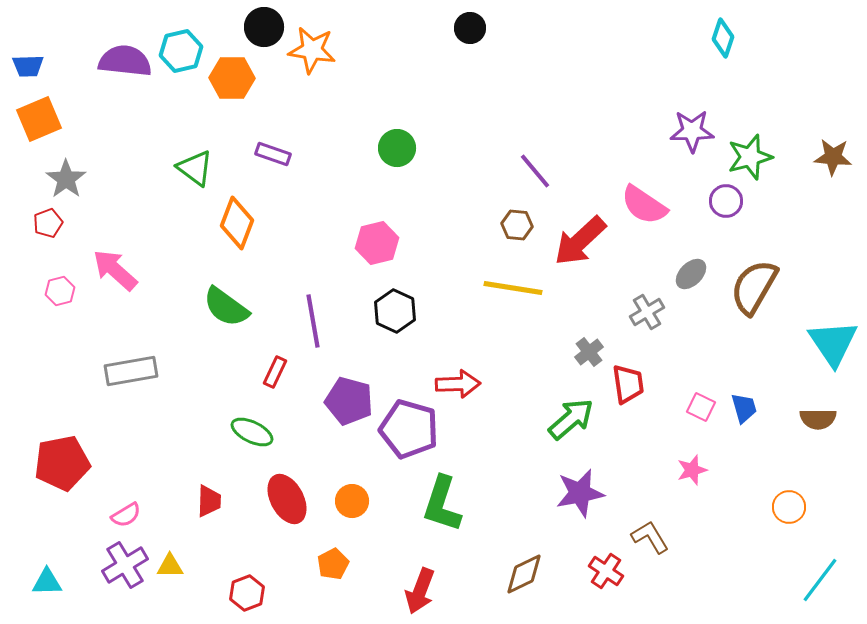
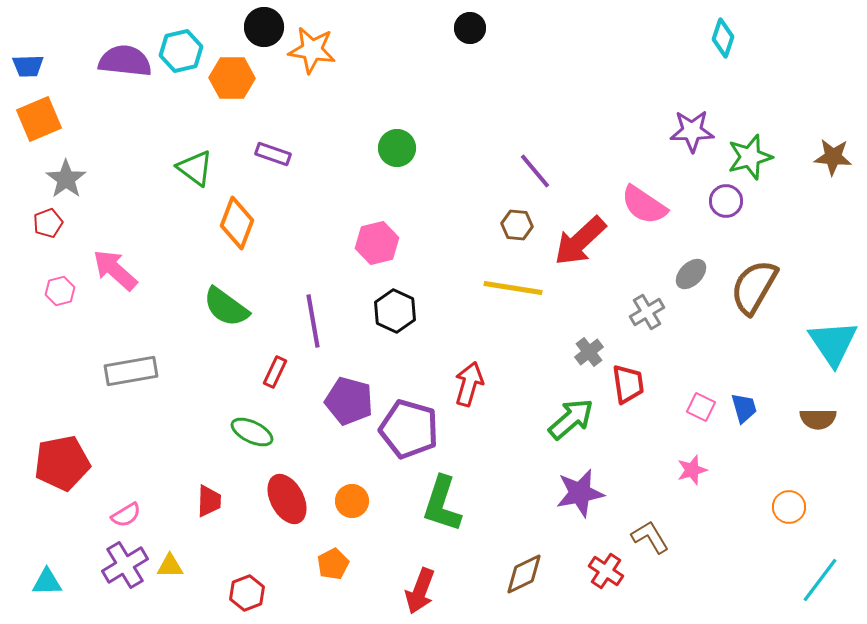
red arrow at (458, 384): moved 11 px right; rotated 72 degrees counterclockwise
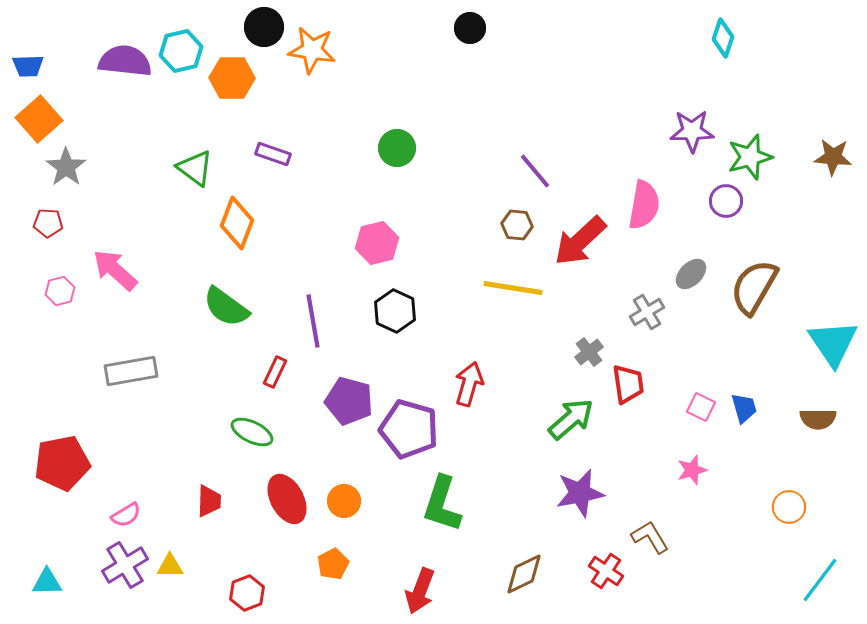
orange square at (39, 119): rotated 18 degrees counterclockwise
gray star at (66, 179): moved 12 px up
pink semicircle at (644, 205): rotated 114 degrees counterclockwise
red pentagon at (48, 223): rotated 24 degrees clockwise
orange circle at (352, 501): moved 8 px left
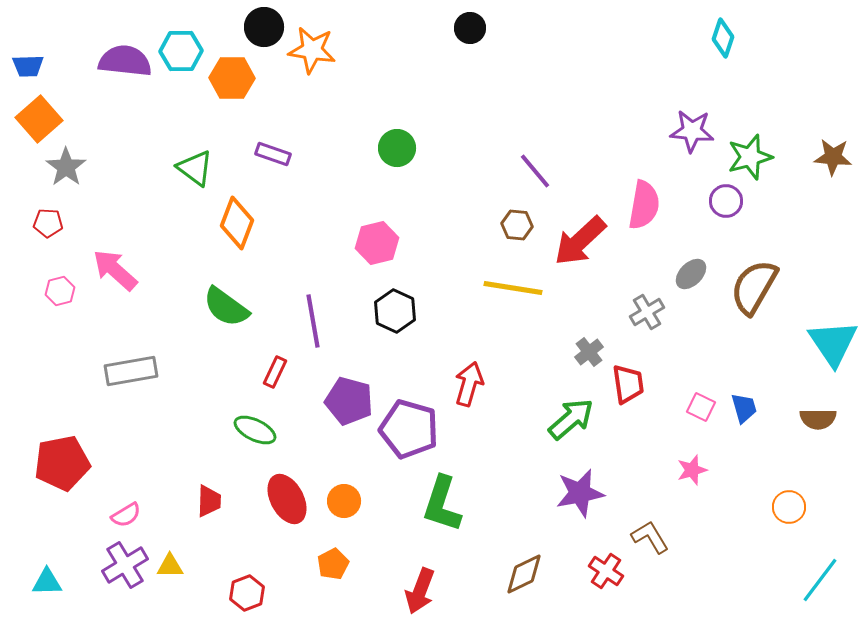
cyan hexagon at (181, 51): rotated 12 degrees clockwise
purple star at (692, 131): rotated 6 degrees clockwise
green ellipse at (252, 432): moved 3 px right, 2 px up
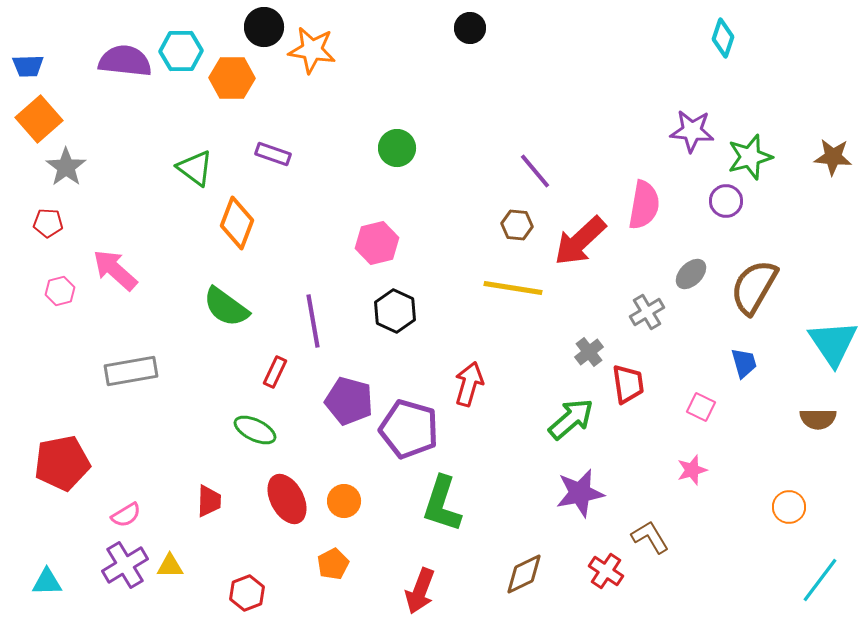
blue trapezoid at (744, 408): moved 45 px up
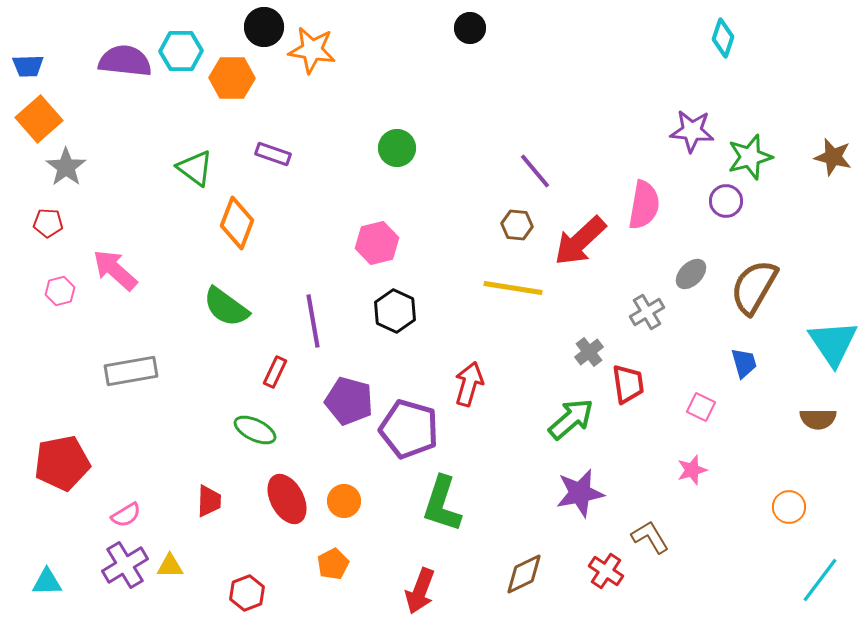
brown star at (833, 157): rotated 9 degrees clockwise
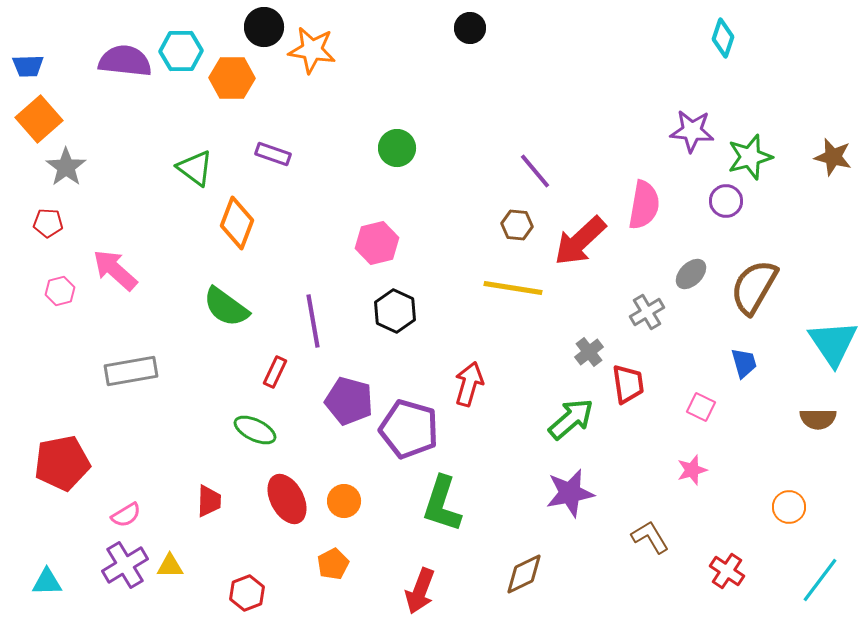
purple star at (580, 493): moved 10 px left
red cross at (606, 571): moved 121 px right
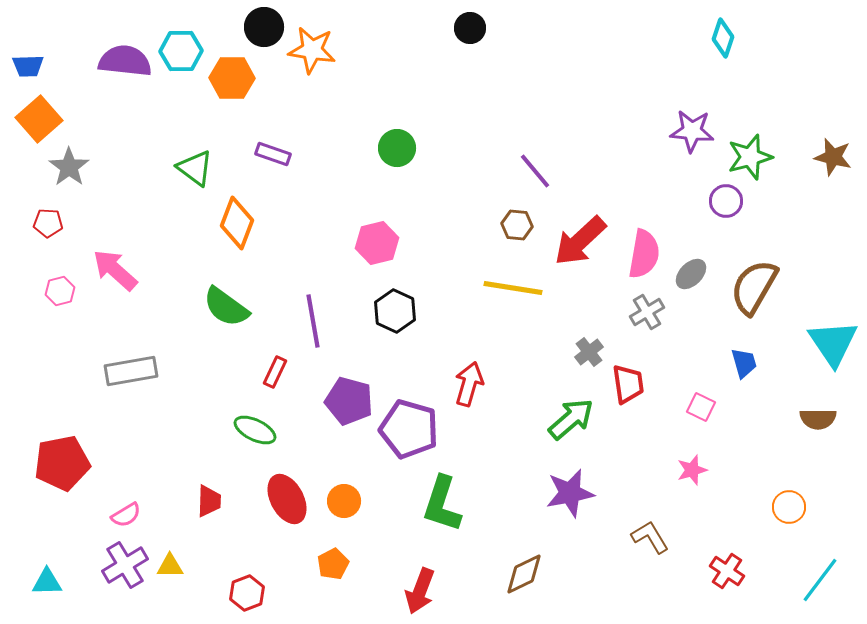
gray star at (66, 167): moved 3 px right
pink semicircle at (644, 205): moved 49 px down
